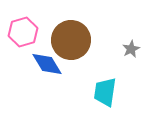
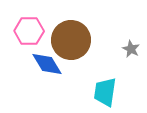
pink hexagon: moved 6 px right, 1 px up; rotated 16 degrees clockwise
gray star: rotated 18 degrees counterclockwise
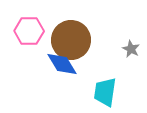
blue diamond: moved 15 px right
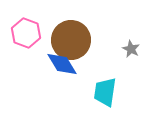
pink hexagon: moved 3 px left, 2 px down; rotated 20 degrees clockwise
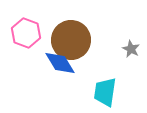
blue diamond: moved 2 px left, 1 px up
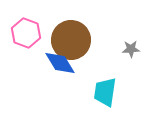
gray star: rotated 30 degrees counterclockwise
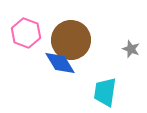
gray star: rotated 24 degrees clockwise
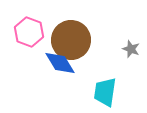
pink hexagon: moved 3 px right, 1 px up
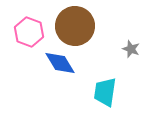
brown circle: moved 4 px right, 14 px up
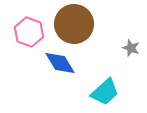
brown circle: moved 1 px left, 2 px up
gray star: moved 1 px up
cyan trapezoid: rotated 140 degrees counterclockwise
